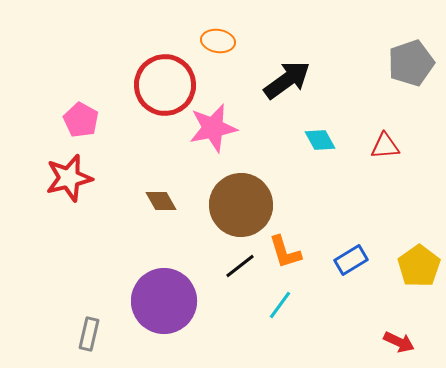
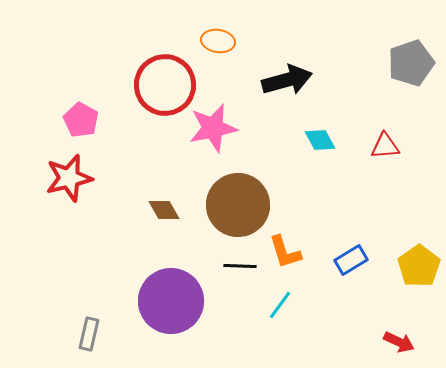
black arrow: rotated 21 degrees clockwise
brown diamond: moved 3 px right, 9 px down
brown circle: moved 3 px left
black line: rotated 40 degrees clockwise
purple circle: moved 7 px right
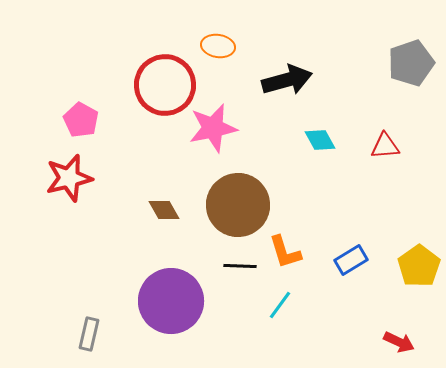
orange ellipse: moved 5 px down
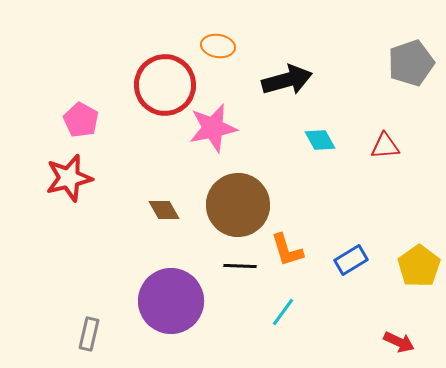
orange L-shape: moved 2 px right, 2 px up
cyan line: moved 3 px right, 7 px down
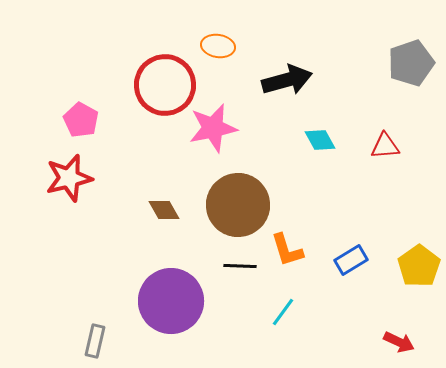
gray rectangle: moved 6 px right, 7 px down
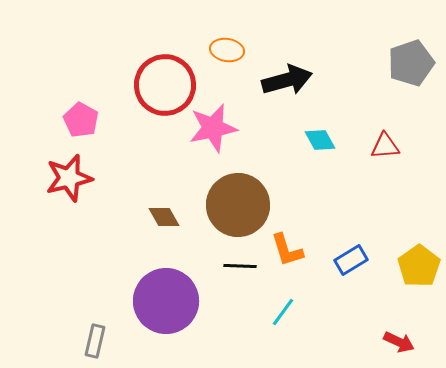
orange ellipse: moved 9 px right, 4 px down
brown diamond: moved 7 px down
purple circle: moved 5 px left
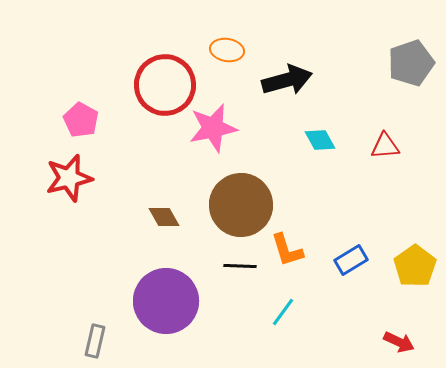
brown circle: moved 3 px right
yellow pentagon: moved 4 px left
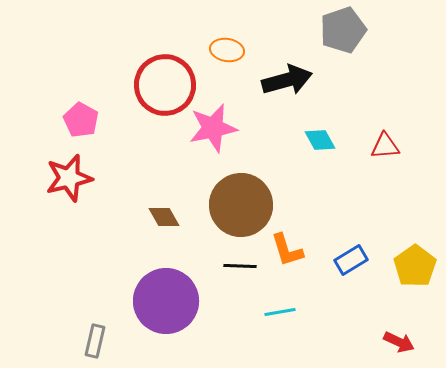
gray pentagon: moved 68 px left, 33 px up
cyan line: moved 3 px left; rotated 44 degrees clockwise
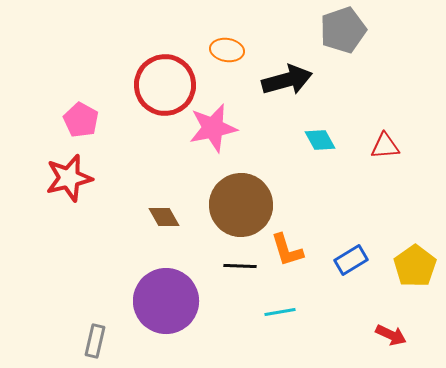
red arrow: moved 8 px left, 7 px up
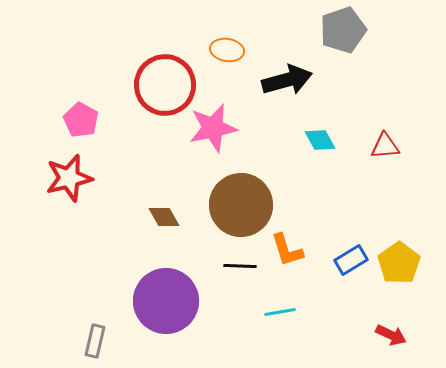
yellow pentagon: moved 16 px left, 3 px up
